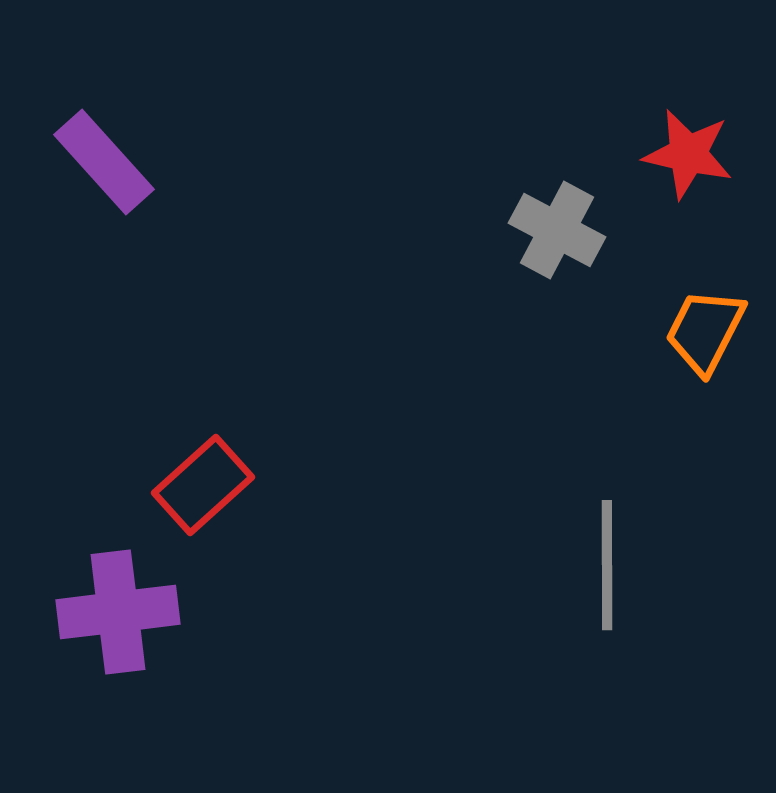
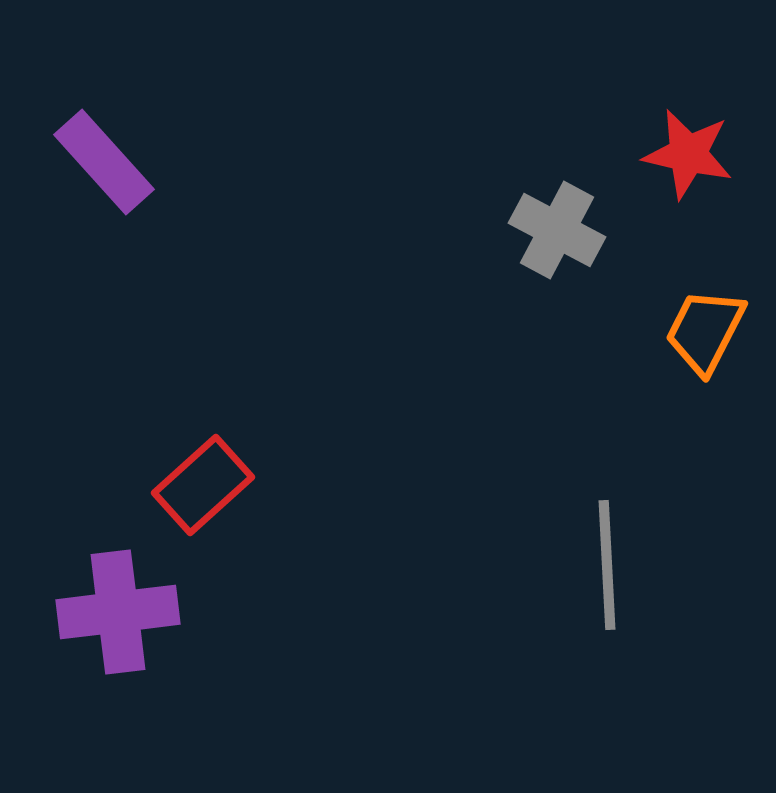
gray line: rotated 3 degrees counterclockwise
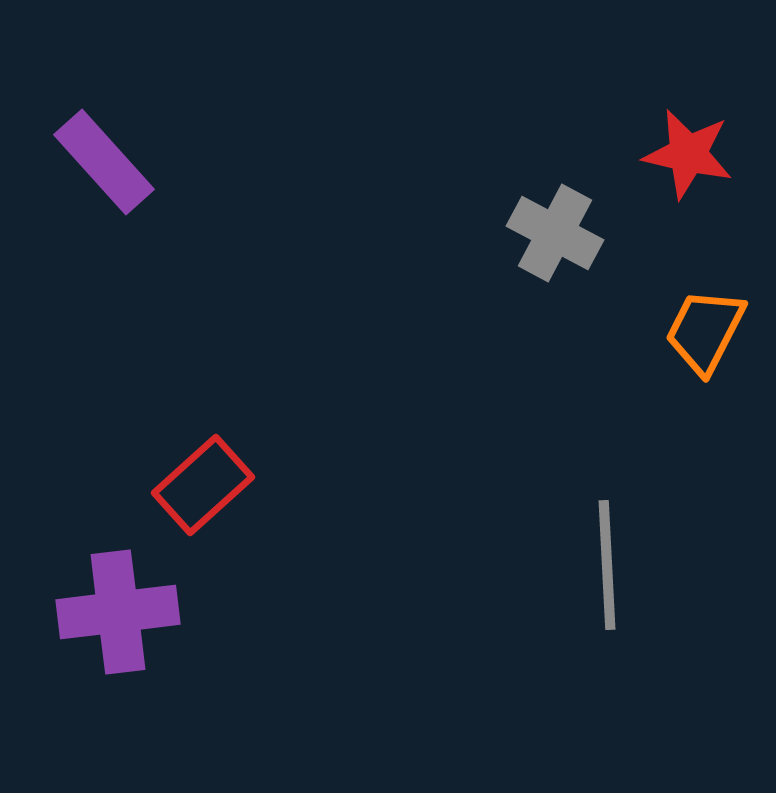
gray cross: moved 2 px left, 3 px down
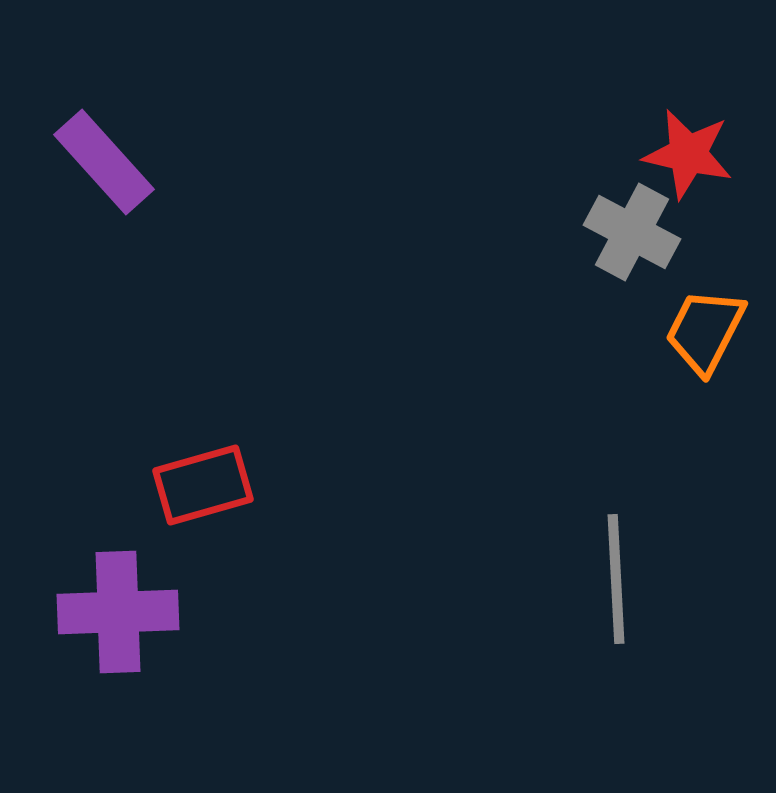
gray cross: moved 77 px right, 1 px up
red rectangle: rotated 26 degrees clockwise
gray line: moved 9 px right, 14 px down
purple cross: rotated 5 degrees clockwise
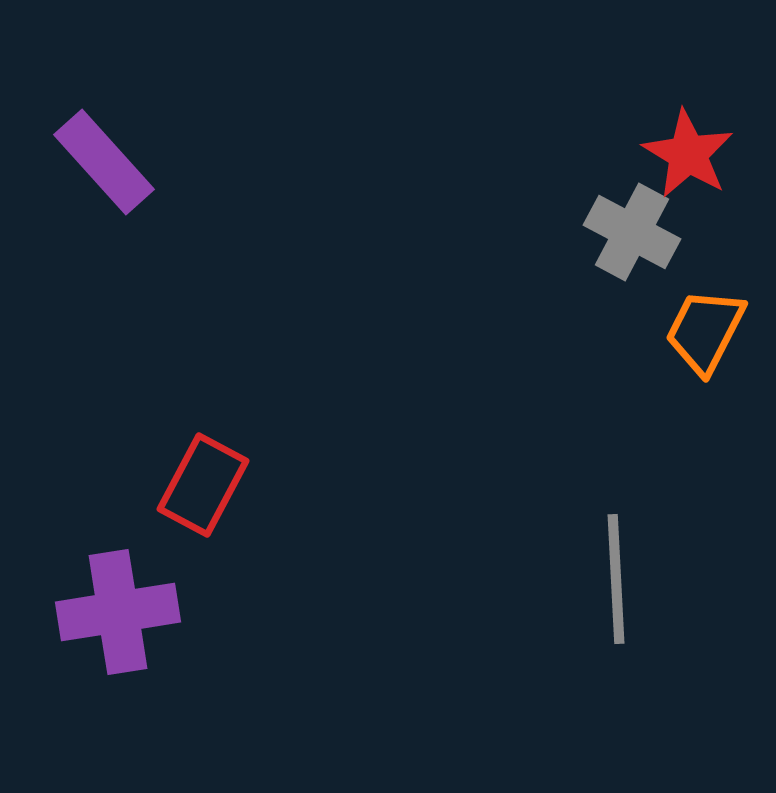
red star: rotated 18 degrees clockwise
red rectangle: rotated 46 degrees counterclockwise
purple cross: rotated 7 degrees counterclockwise
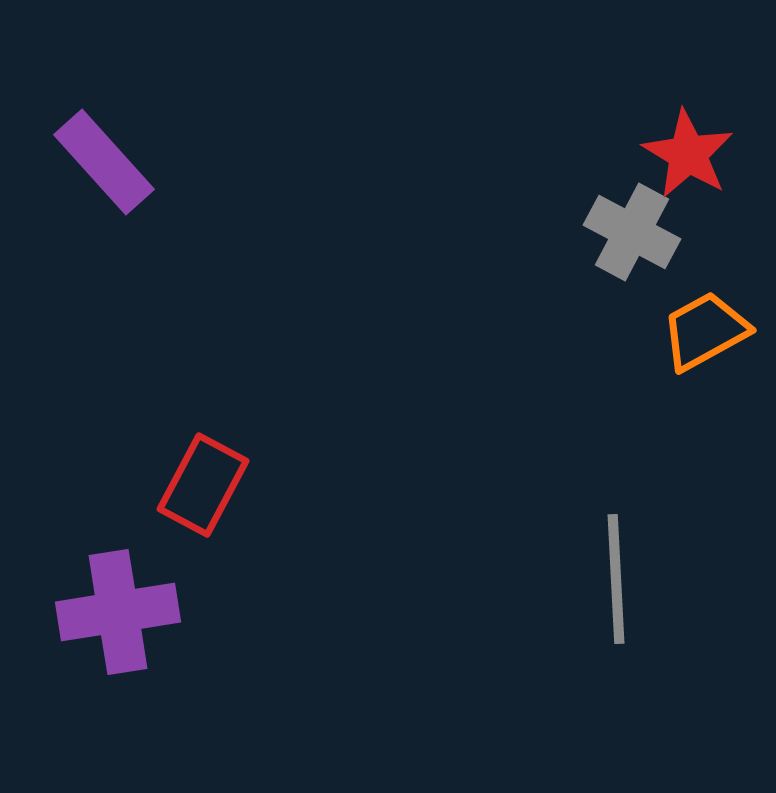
orange trapezoid: rotated 34 degrees clockwise
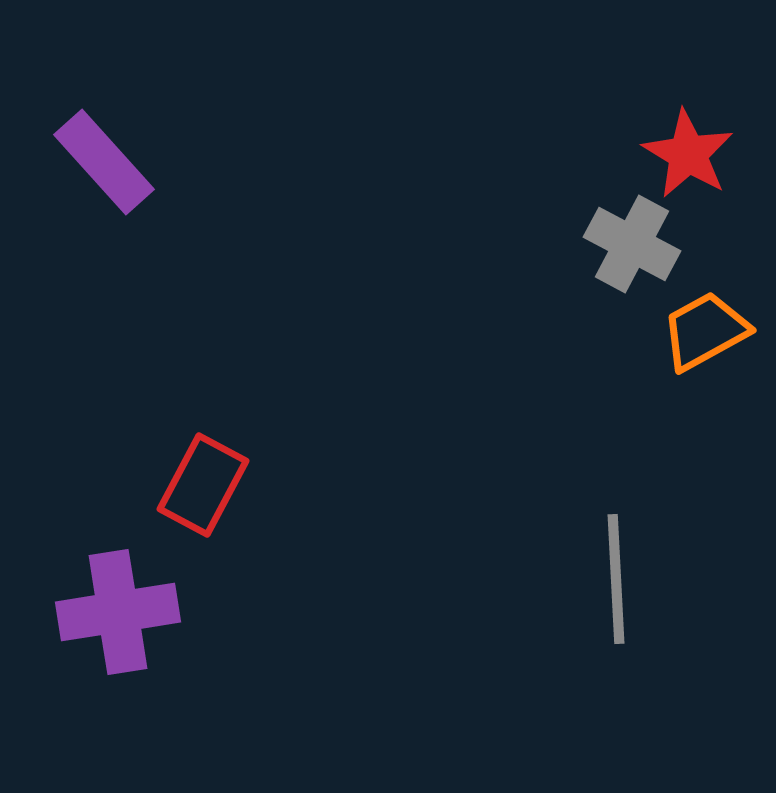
gray cross: moved 12 px down
